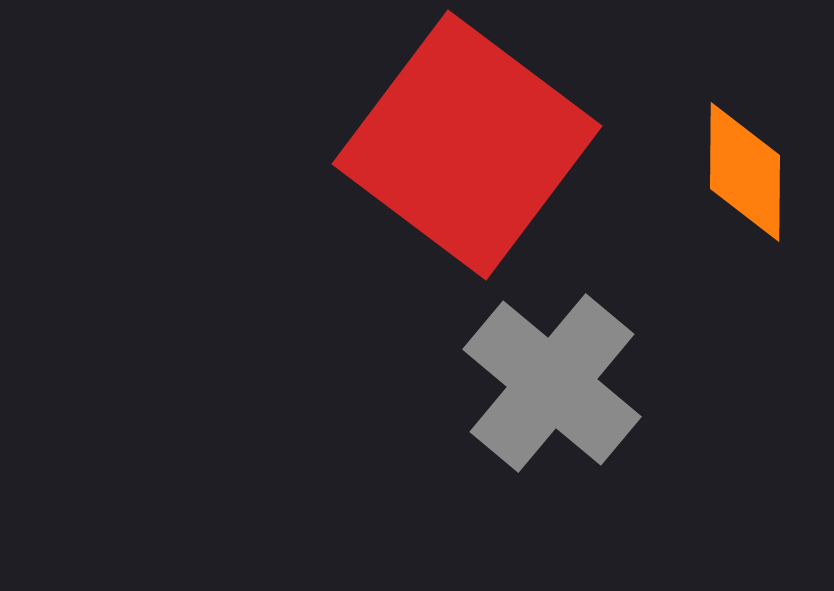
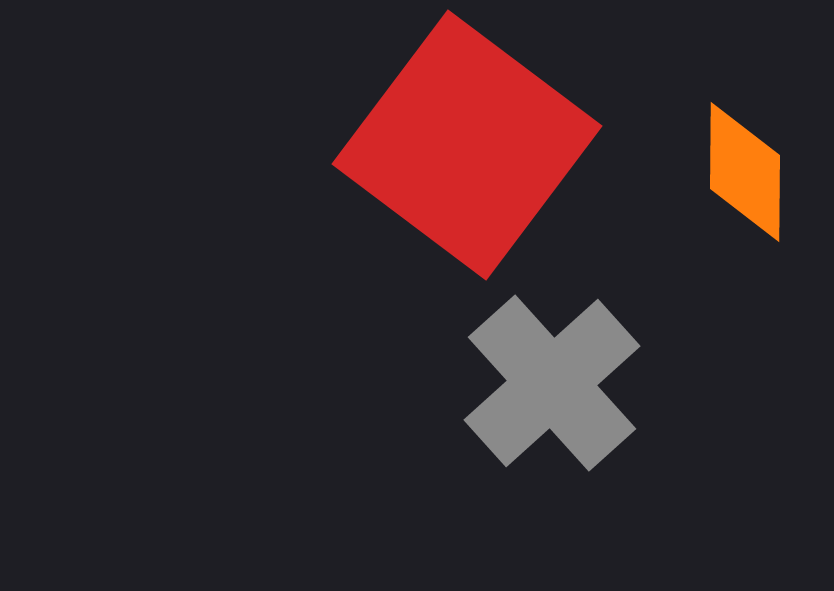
gray cross: rotated 8 degrees clockwise
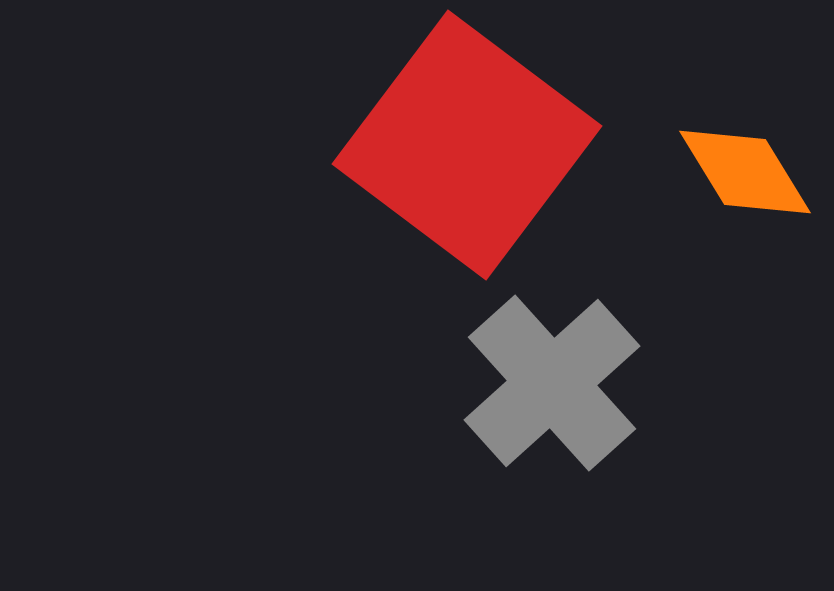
orange diamond: rotated 32 degrees counterclockwise
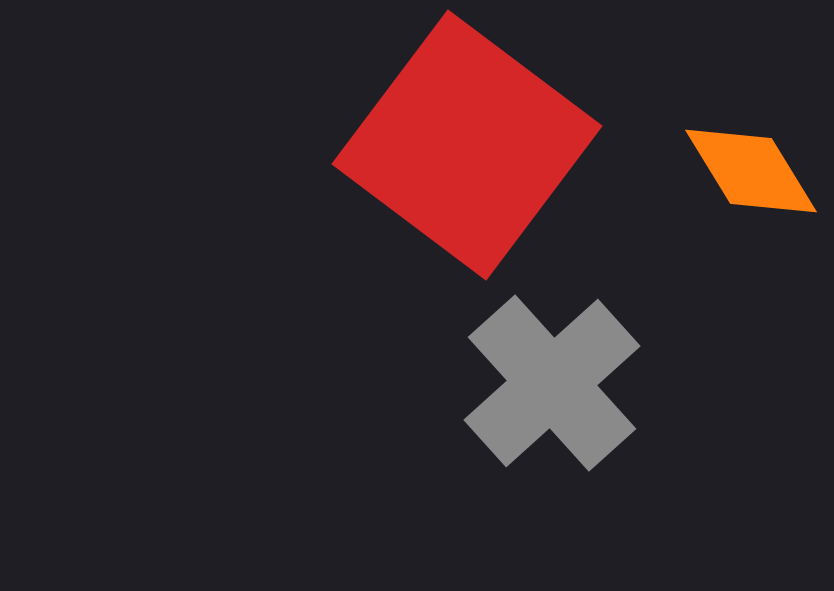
orange diamond: moved 6 px right, 1 px up
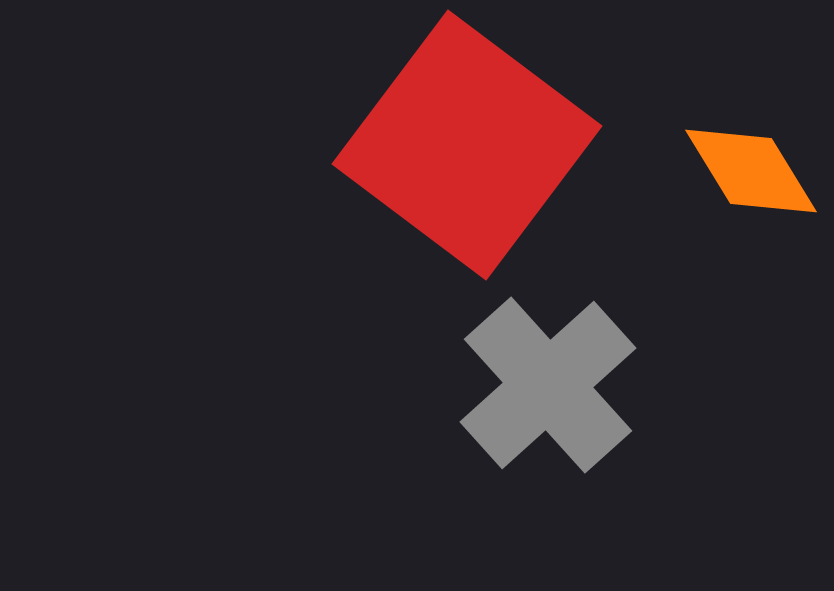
gray cross: moved 4 px left, 2 px down
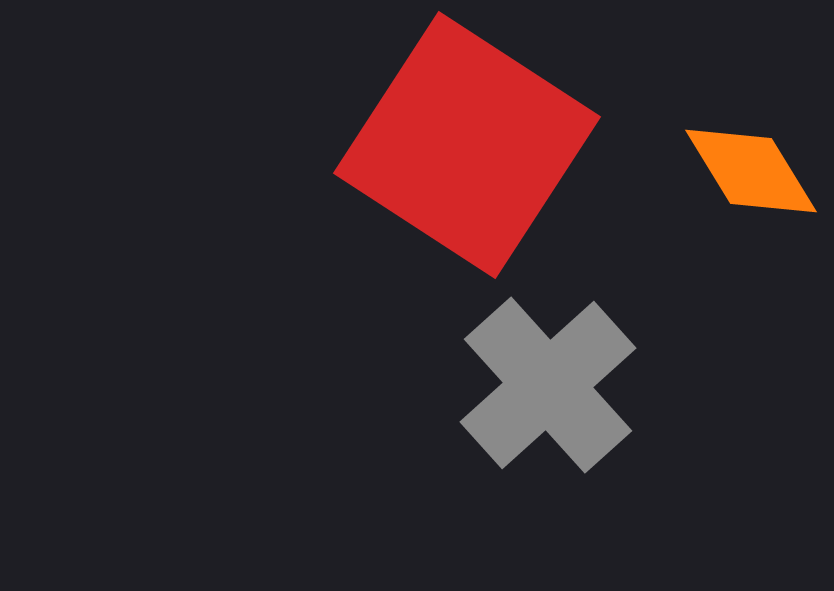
red square: rotated 4 degrees counterclockwise
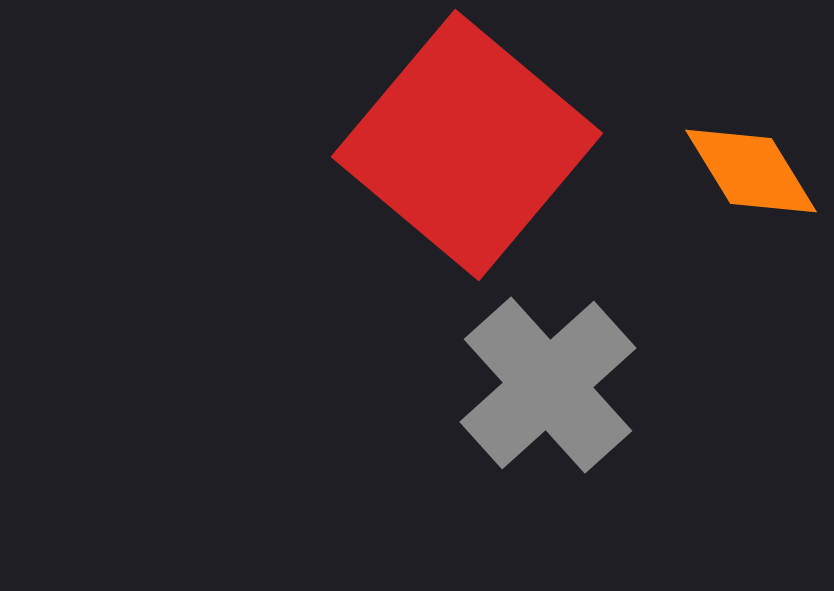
red square: rotated 7 degrees clockwise
